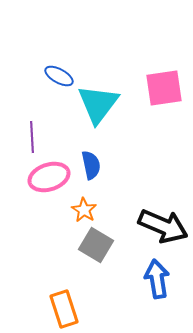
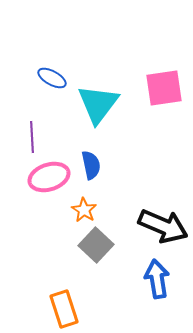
blue ellipse: moved 7 px left, 2 px down
gray square: rotated 12 degrees clockwise
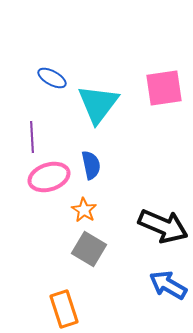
gray square: moved 7 px left, 4 px down; rotated 12 degrees counterclockwise
blue arrow: moved 11 px right, 6 px down; rotated 51 degrees counterclockwise
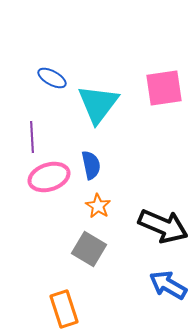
orange star: moved 14 px right, 4 px up
